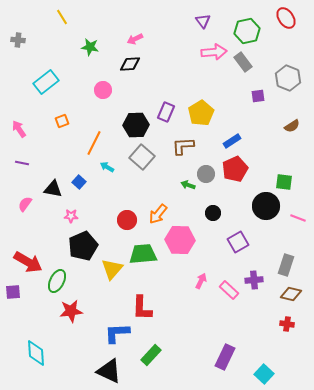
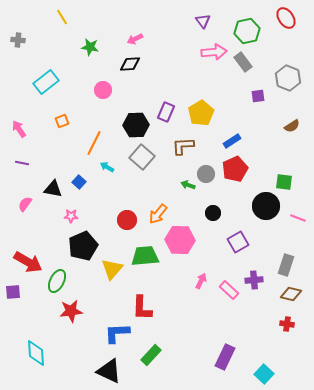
green trapezoid at (143, 254): moved 2 px right, 2 px down
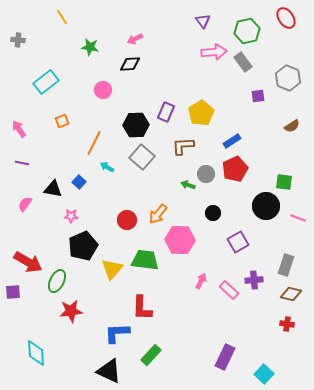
green trapezoid at (145, 256): moved 4 px down; rotated 12 degrees clockwise
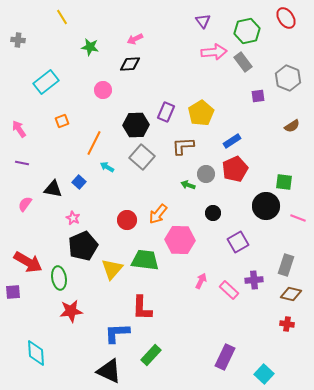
pink star at (71, 216): moved 2 px right, 2 px down; rotated 24 degrees clockwise
green ellipse at (57, 281): moved 2 px right, 3 px up; rotated 35 degrees counterclockwise
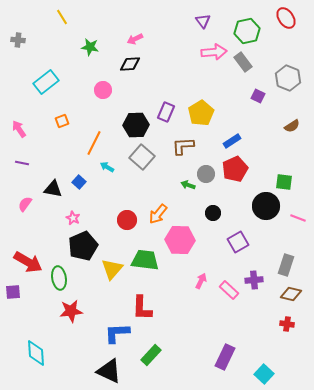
purple square at (258, 96): rotated 32 degrees clockwise
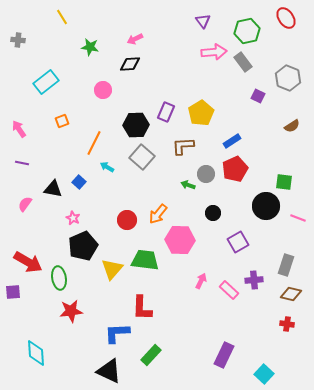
purple rectangle at (225, 357): moved 1 px left, 2 px up
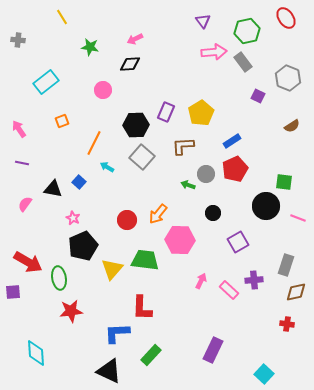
brown diamond at (291, 294): moved 5 px right, 2 px up; rotated 25 degrees counterclockwise
purple rectangle at (224, 355): moved 11 px left, 5 px up
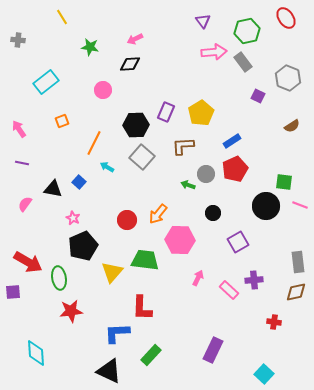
pink line at (298, 218): moved 2 px right, 13 px up
gray rectangle at (286, 265): moved 12 px right, 3 px up; rotated 25 degrees counterclockwise
yellow triangle at (112, 269): moved 3 px down
pink arrow at (201, 281): moved 3 px left, 3 px up
red cross at (287, 324): moved 13 px left, 2 px up
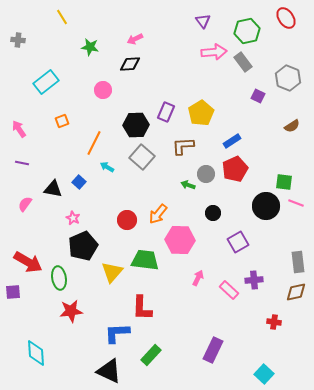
pink line at (300, 205): moved 4 px left, 2 px up
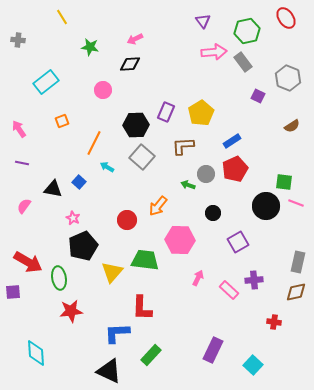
pink semicircle at (25, 204): moved 1 px left, 2 px down
orange arrow at (158, 214): moved 8 px up
gray rectangle at (298, 262): rotated 20 degrees clockwise
cyan square at (264, 374): moved 11 px left, 9 px up
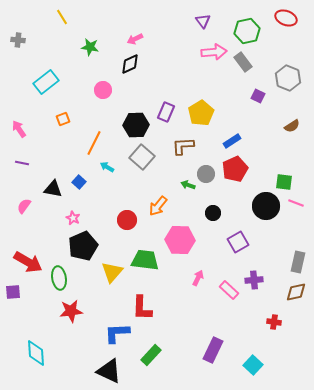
red ellipse at (286, 18): rotated 35 degrees counterclockwise
black diamond at (130, 64): rotated 20 degrees counterclockwise
orange square at (62, 121): moved 1 px right, 2 px up
